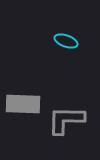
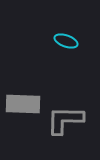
gray L-shape: moved 1 px left
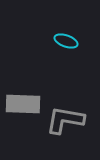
gray L-shape: rotated 9 degrees clockwise
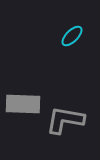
cyan ellipse: moved 6 px right, 5 px up; rotated 65 degrees counterclockwise
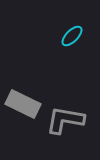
gray rectangle: rotated 24 degrees clockwise
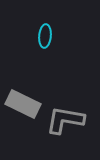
cyan ellipse: moved 27 px left; rotated 40 degrees counterclockwise
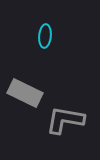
gray rectangle: moved 2 px right, 11 px up
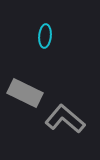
gray L-shape: moved 1 px up; rotated 30 degrees clockwise
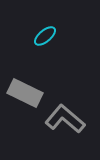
cyan ellipse: rotated 45 degrees clockwise
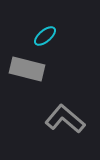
gray rectangle: moved 2 px right, 24 px up; rotated 12 degrees counterclockwise
